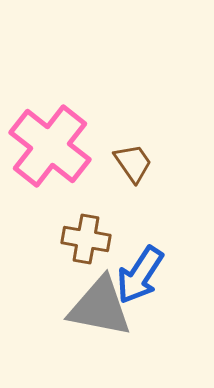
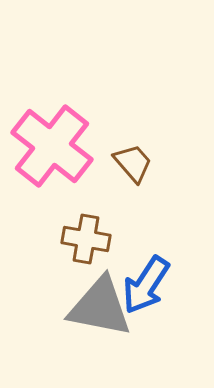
pink cross: moved 2 px right
brown trapezoid: rotated 6 degrees counterclockwise
blue arrow: moved 6 px right, 10 px down
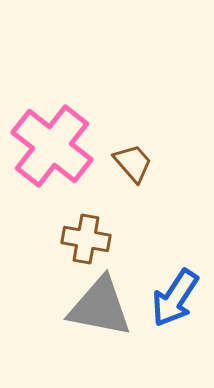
blue arrow: moved 29 px right, 13 px down
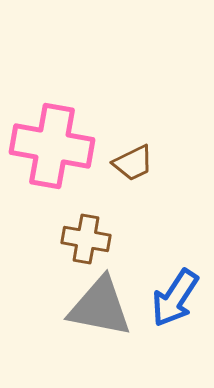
pink cross: rotated 28 degrees counterclockwise
brown trapezoid: rotated 105 degrees clockwise
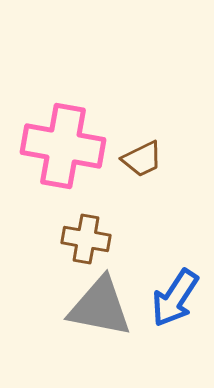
pink cross: moved 11 px right
brown trapezoid: moved 9 px right, 4 px up
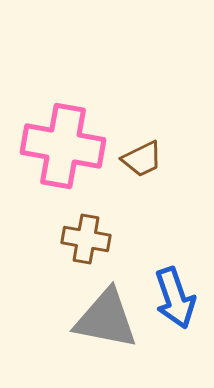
blue arrow: rotated 52 degrees counterclockwise
gray triangle: moved 6 px right, 12 px down
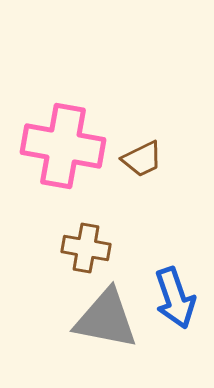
brown cross: moved 9 px down
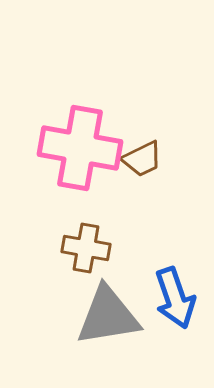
pink cross: moved 17 px right, 2 px down
gray triangle: moved 2 px right, 3 px up; rotated 20 degrees counterclockwise
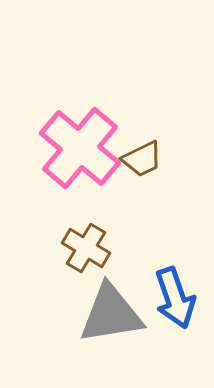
pink cross: rotated 30 degrees clockwise
brown cross: rotated 21 degrees clockwise
gray triangle: moved 3 px right, 2 px up
